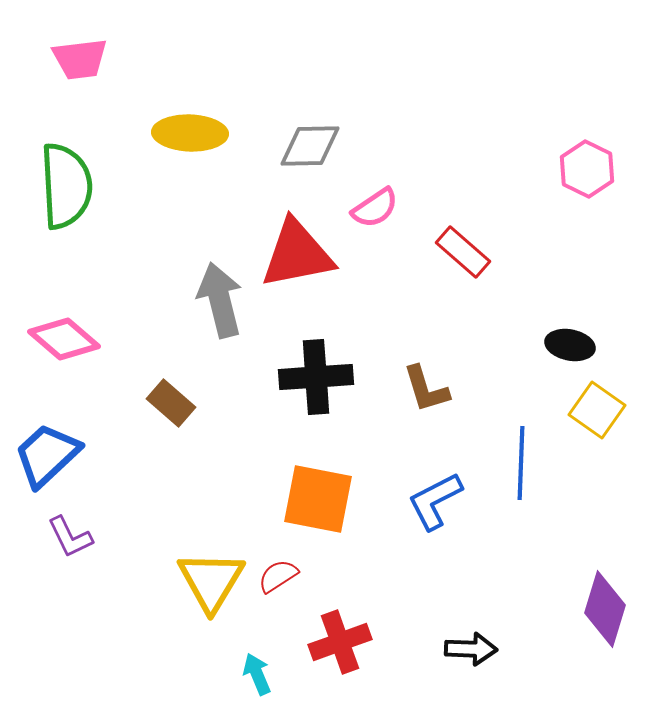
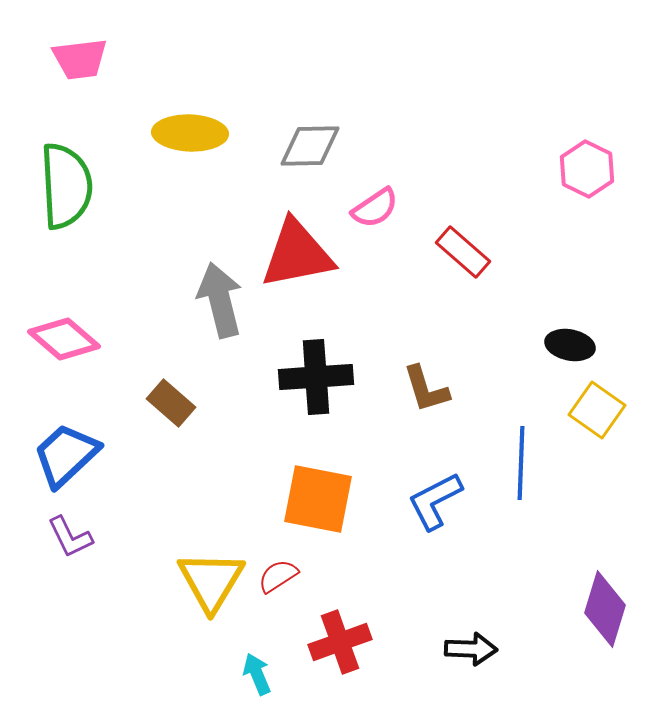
blue trapezoid: moved 19 px right
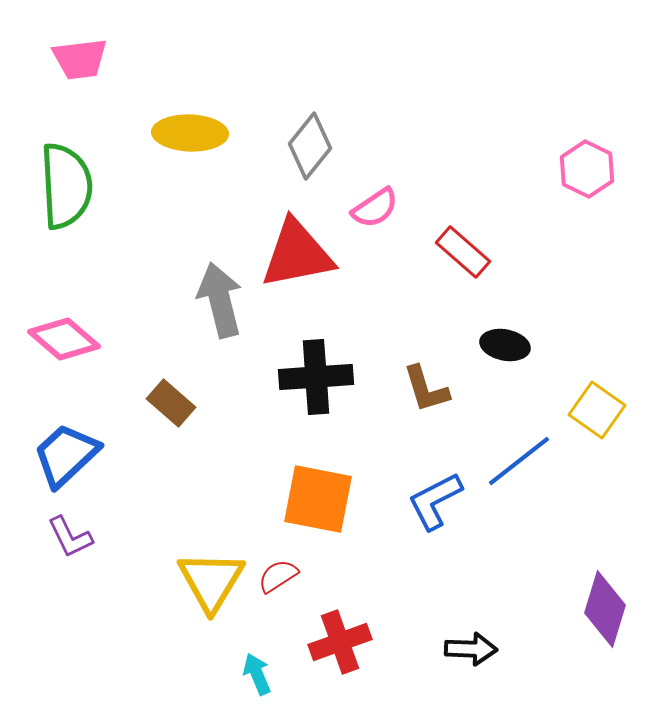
gray diamond: rotated 50 degrees counterclockwise
black ellipse: moved 65 px left
blue line: moved 2 px left, 2 px up; rotated 50 degrees clockwise
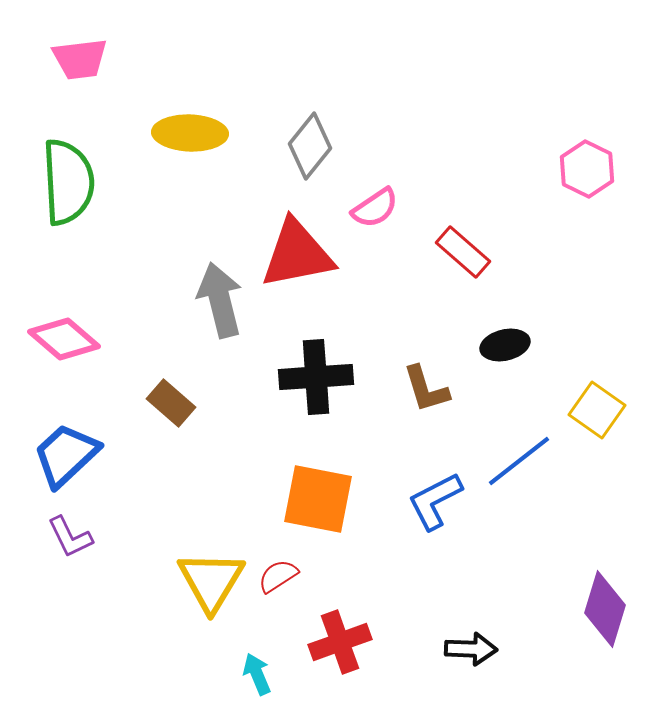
green semicircle: moved 2 px right, 4 px up
black ellipse: rotated 24 degrees counterclockwise
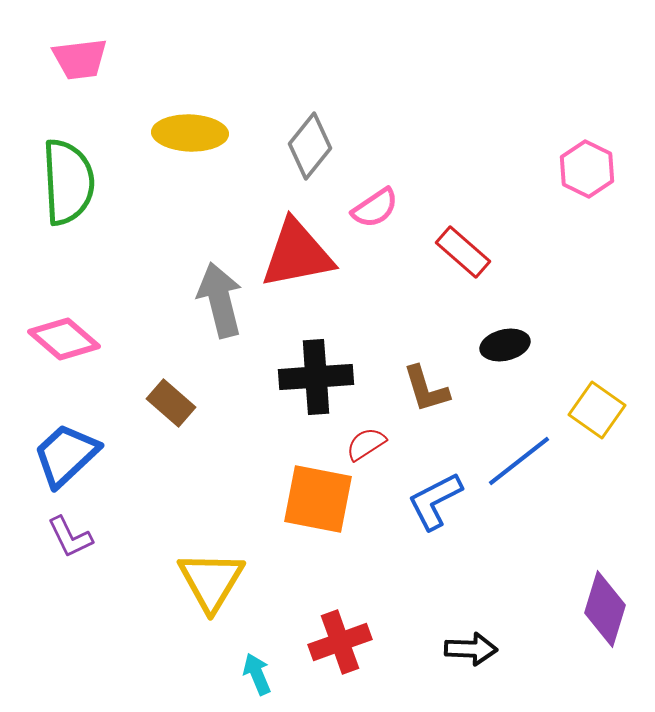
red semicircle: moved 88 px right, 132 px up
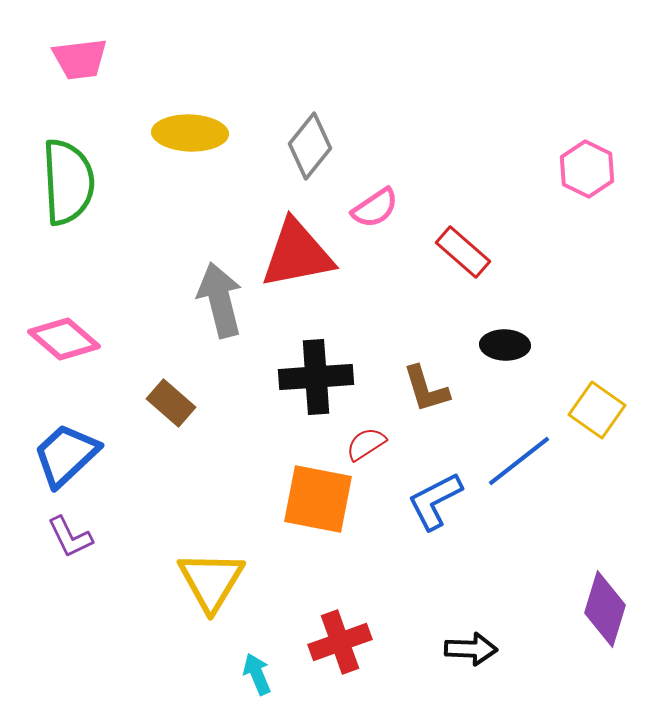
black ellipse: rotated 15 degrees clockwise
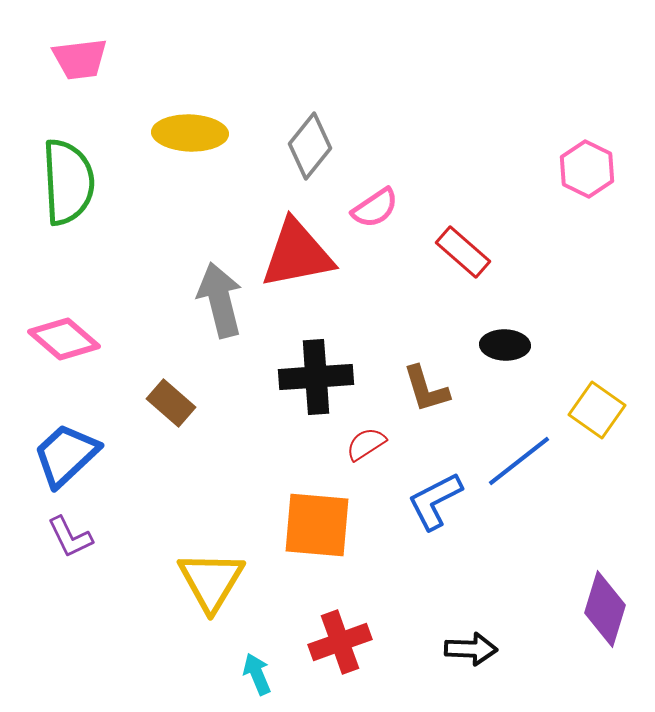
orange square: moved 1 px left, 26 px down; rotated 6 degrees counterclockwise
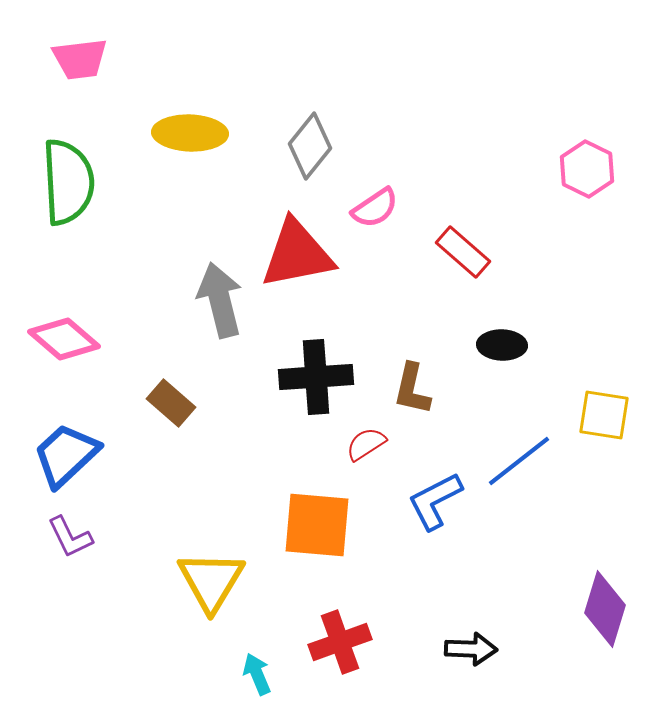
black ellipse: moved 3 px left
brown L-shape: moved 14 px left; rotated 30 degrees clockwise
yellow square: moved 7 px right, 5 px down; rotated 26 degrees counterclockwise
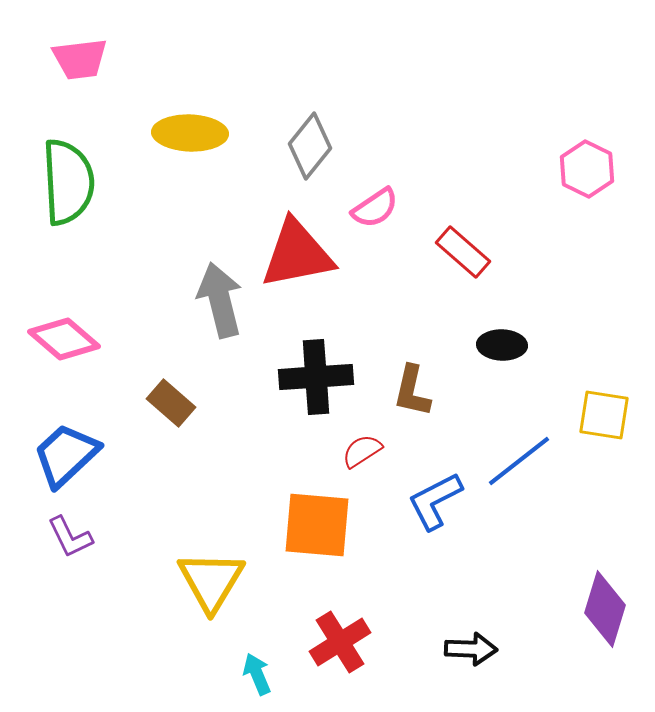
brown L-shape: moved 2 px down
red semicircle: moved 4 px left, 7 px down
red cross: rotated 12 degrees counterclockwise
